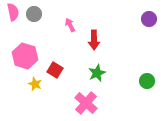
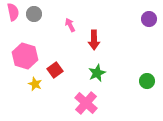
red square: rotated 21 degrees clockwise
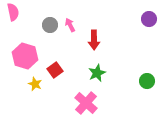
gray circle: moved 16 px right, 11 px down
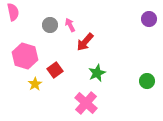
red arrow: moved 9 px left, 2 px down; rotated 42 degrees clockwise
yellow star: rotated 16 degrees clockwise
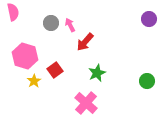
gray circle: moved 1 px right, 2 px up
yellow star: moved 1 px left, 3 px up
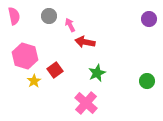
pink semicircle: moved 1 px right, 4 px down
gray circle: moved 2 px left, 7 px up
red arrow: rotated 60 degrees clockwise
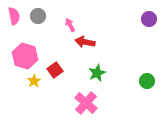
gray circle: moved 11 px left
